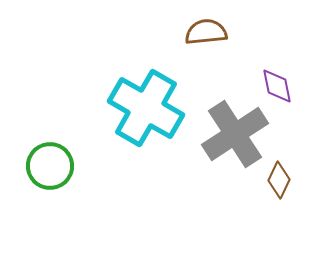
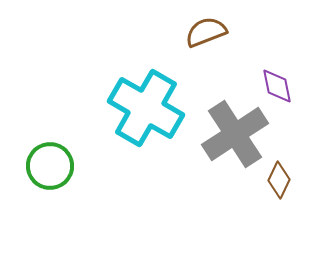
brown semicircle: rotated 15 degrees counterclockwise
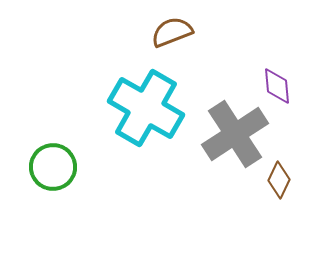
brown semicircle: moved 34 px left
purple diamond: rotated 6 degrees clockwise
green circle: moved 3 px right, 1 px down
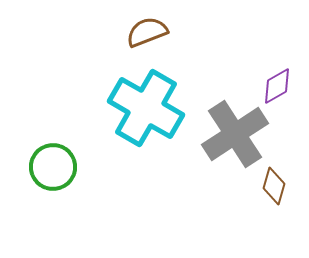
brown semicircle: moved 25 px left
purple diamond: rotated 66 degrees clockwise
brown diamond: moved 5 px left, 6 px down; rotated 9 degrees counterclockwise
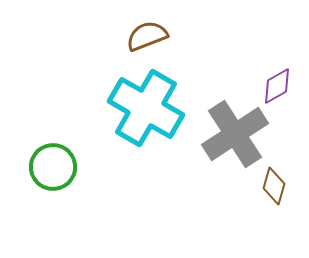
brown semicircle: moved 4 px down
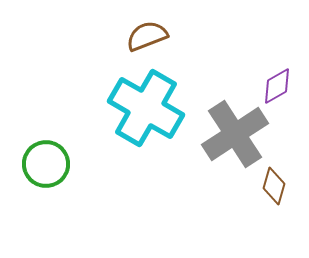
green circle: moved 7 px left, 3 px up
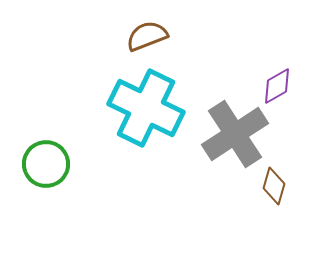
cyan cross: rotated 4 degrees counterclockwise
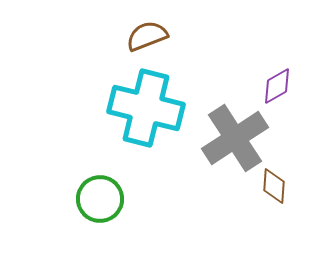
cyan cross: rotated 12 degrees counterclockwise
gray cross: moved 4 px down
green circle: moved 54 px right, 35 px down
brown diamond: rotated 12 degrees counterclockwise
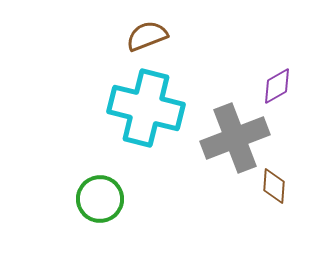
gray cross: rotated 12 degrees clockwise
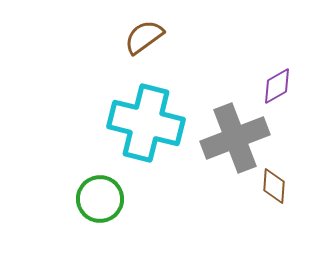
brown semicircle: moved 3 px left, 1 px down; rotated 15 degrees counterclockwise
cyan cross: moved 15 px down
